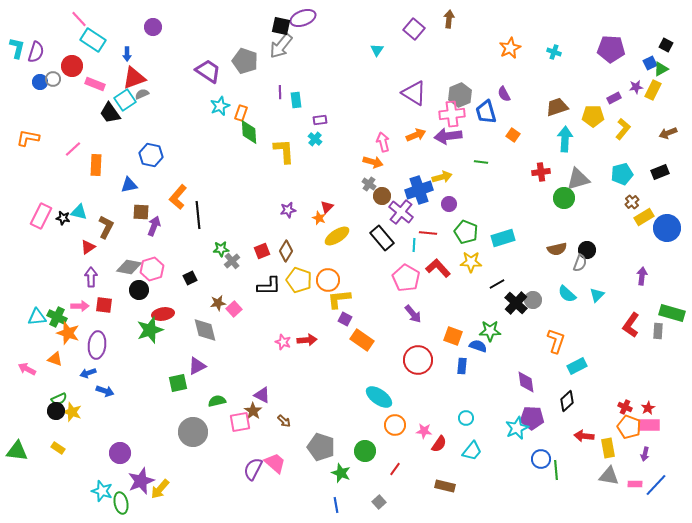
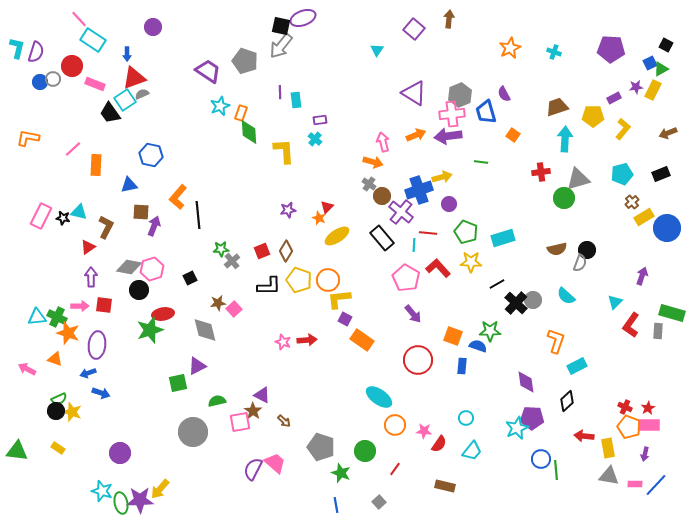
black rectangle at (660, 172): moved 1 px right, 2 px down
purple arrow at (642, 276): rotated 12 degrees clockwise
cyan semicircle at (567, 294): moved 1 px left, 2 px down
cyan triangle at (597, 295): moved 18 px right, 7 px down
blue arrow at (105, 391): moved 4 px left, 2 px down
purple star at (141, 481): moved 1 px left, 19 px down; rotated 20 degrees clockwise
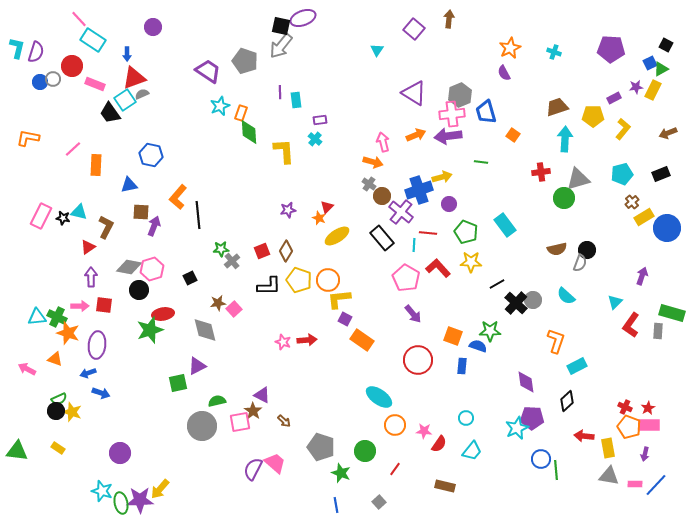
purple semicircle at (504, 94): moved 21 px up
cyan rectangle at (503, 238): moved 2 px right, 13 px up; rotated 70 degrees clockwise
gray circle at (193, 432): moved 9 px right, 6 px up
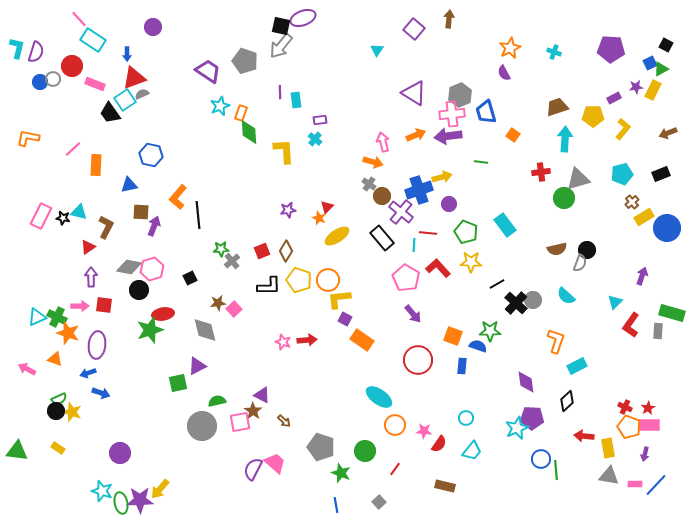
cyan triangle at (37, 317): rotated 18 degrees counterclockwise
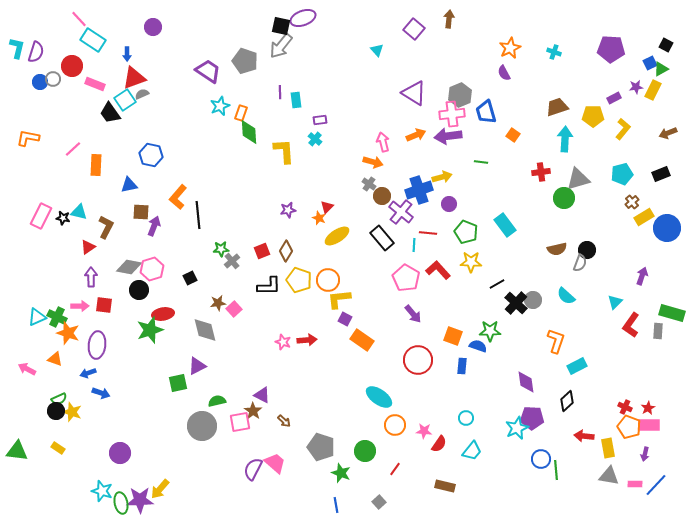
cyan triangle at (377, 50): rotated 16 degrees counterclockwise
red L-shape at (438, 268): moved 2 px down
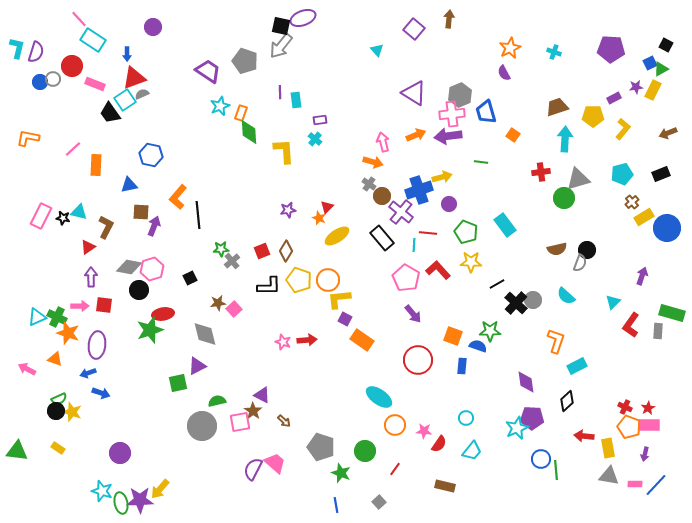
cyan triangle at (615, 302): moved 2 px left
gray diamond at (205, 330): moved 4 px down
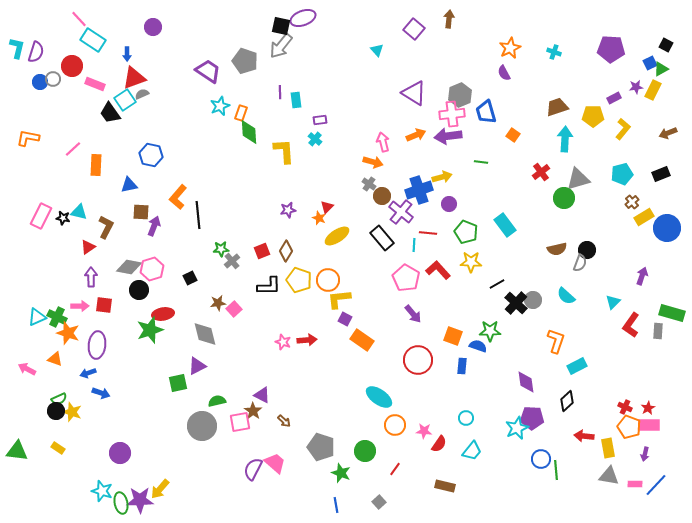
red cross at (541, 172): rotated 30 degrees counterclockwise
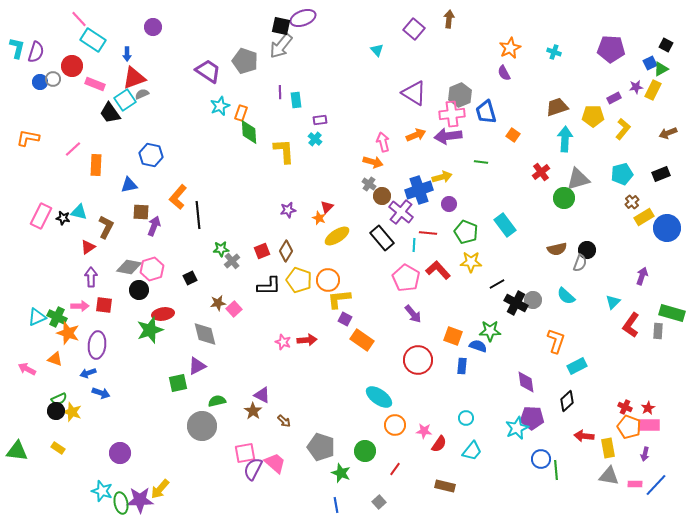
black cross at (516, 303): rotated 15 degrees counterclockwise
pink square at (240, 422): moved 5 px right, 31 px down
